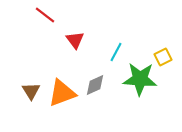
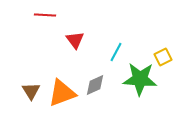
red line: rotated 35 degrees counterclockwise
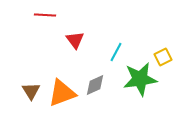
green star: rotated 12 degrees counterclockwise
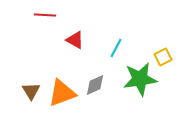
red triangle: rotated 24 degrees counterclockwise
cyan line: moved 4 px up
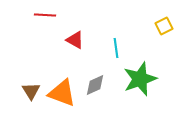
cyan line: rotated 36 degrees counterclockwise
yellow square: moved 1 px right, 31 px up
green star: rotated 12 degrees counterclockwise
orange triangle: rotated 40 degrees clockwise
